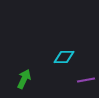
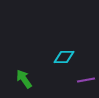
green arrow: rotated 60 degrees counterclockwise
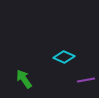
cyan diamond: rotated 25 degrees clockwise
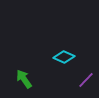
purple line: rotated 36 degrees counterclockwise
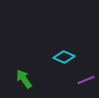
purple line: rotated 24 degrees clockwise
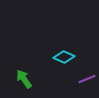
purple line: moved 1 px right, 1 px up
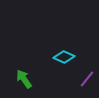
purple line: rotated 30 degrees counterclockwise
